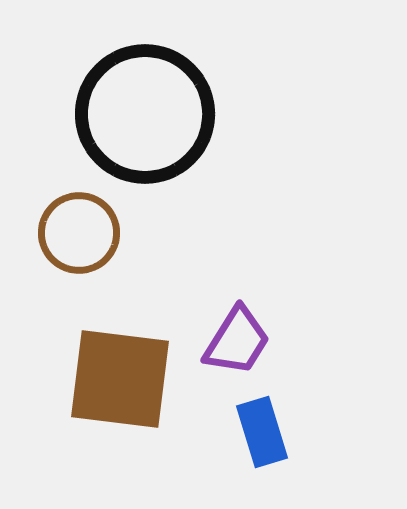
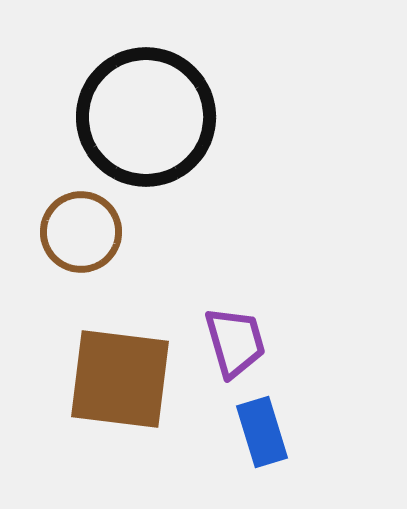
black circle: moved 1 px right, 3 px down
brown circle: moved 2 px right, 1 px up
purple trapezoid: moved 2 px left, 1 px down; rotated 48 degrees counterclockwise
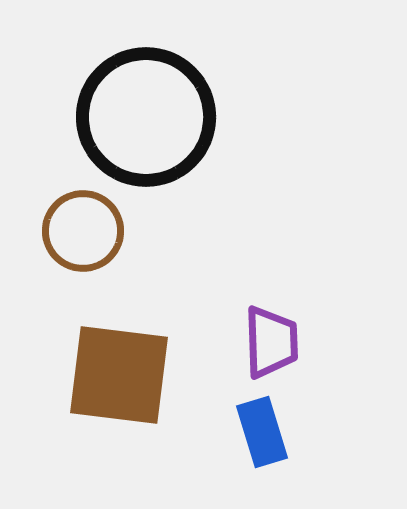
brown circle: moved 2 px right, 1 px up
purple trapezoid: moved 36 px right; rotated 14 degrees clockwise
brown square: moved 1 px left, 4 px up
